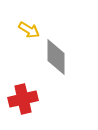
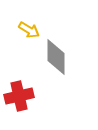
red cross: moved 4 px left, 3 px up
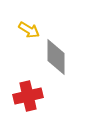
red cross: moved 9 px right
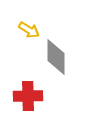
red cross: rotated 12 degrees clockwise
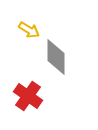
red cross: rotated 36 degrees clockwise
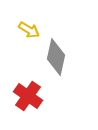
gray diamond: rotated 12 degrees clockwise
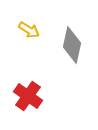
gray diamond: moved 16 px right, 12 px up
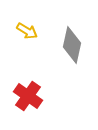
yellow arrow: moved 2 px left, 1 px down
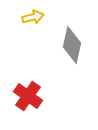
yellow arrow: moved 6 px right, 14 px up; rotated 45 degrees counterclockwise
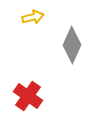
gray diamond: rotated 12 degrees clockwise
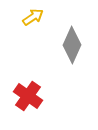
yellow arrow: rotated 20 degrees counterclockwise
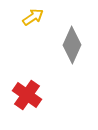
red cross: moved 1 px left, 1 px up
